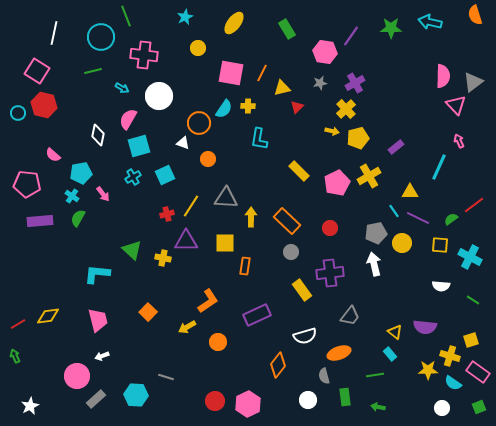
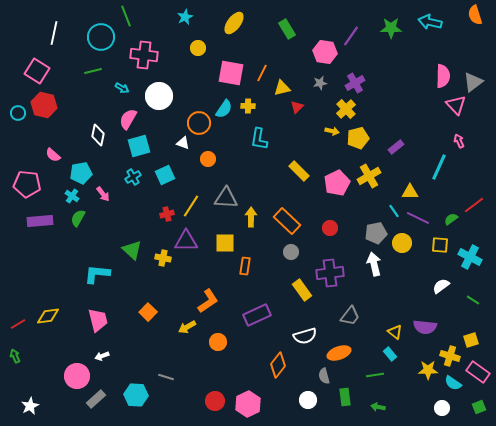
white semicircle at (441, 286): rotated 138 degrees clockwise
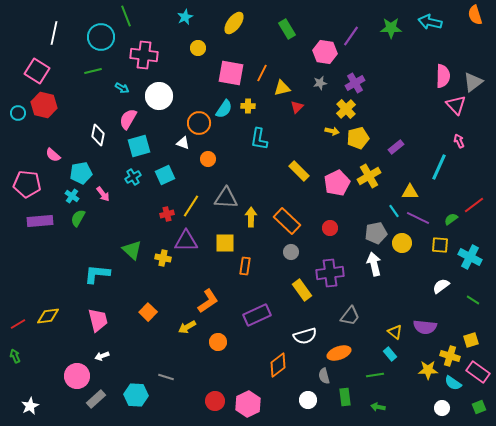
orange diamond at (278, 365): rotated 15 degrees clockwise
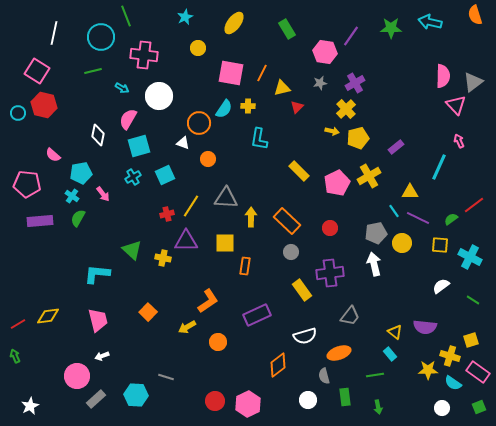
green arrow at (378, 407): rotated 112 degrees counterclockwise
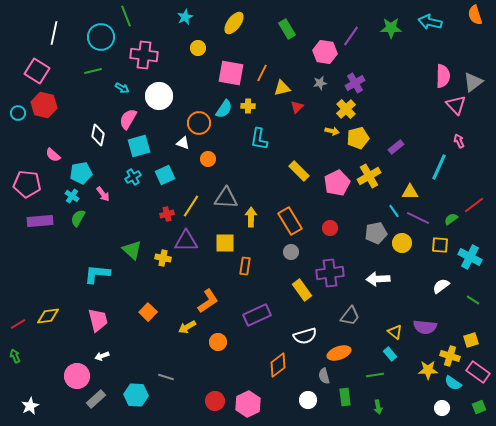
orange rectangle at (287, 221): moved 3 px right; rotated 16 degrees clockwise
white arrow at (374, 264): moved 4 px right, 15 px down; rotated 80 degrees counterclockwise
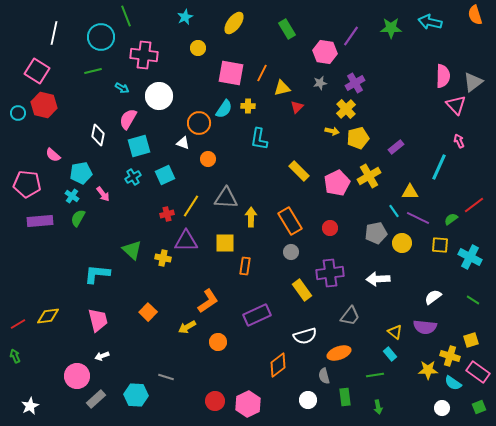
white semicircle at (441, 286): moved 8 px left, 11 px down
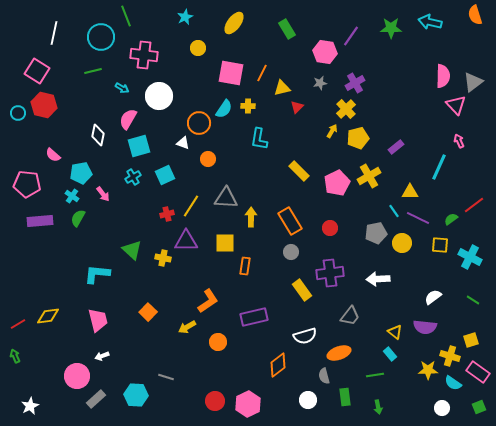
yellow arrow at (332, 131): rotated 72 degrees counterclockwise
purple rectangle at (257, 315): moved 3 px left, 2 px down; rotated 12 degrees clockwise
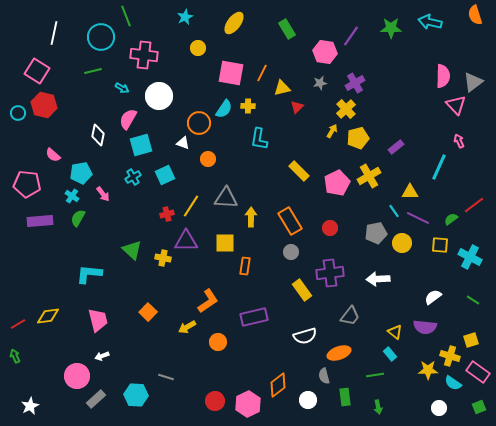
cyan square at (139, 146): moved 2 px right, 1 px up
cyan L-shape at (97, 274): moved 8 px left
orange diamond at (278, 365): moved 20 px down
white circle at (442, 408): moved 3 px left
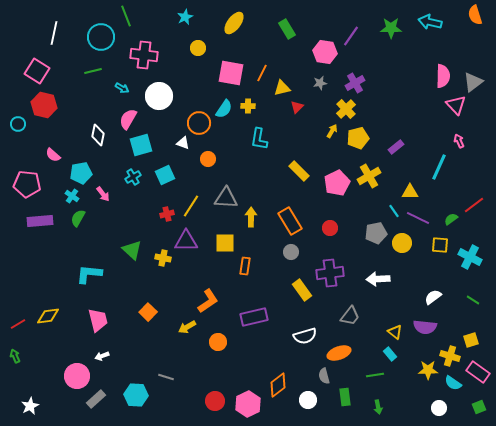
cyan circle at (18, 113): moved 11 px down
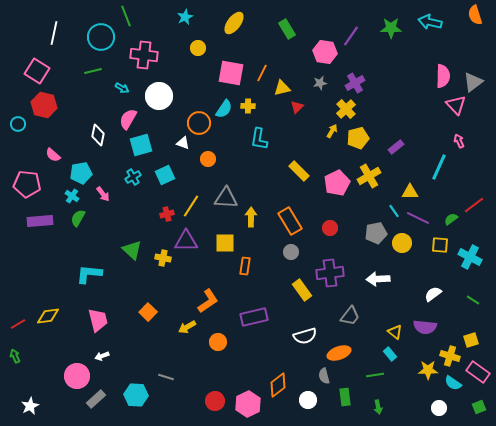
white semicircle at (433, 297): moved 3 px up
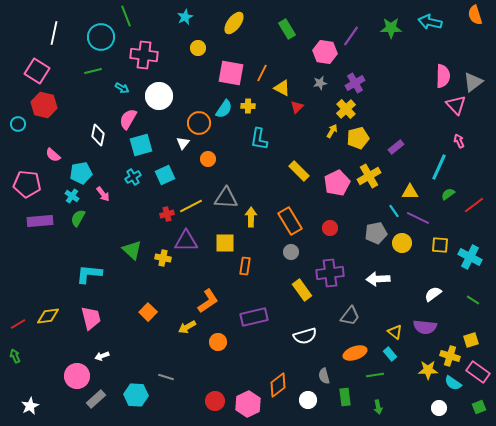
yellow triangle at (282, 88): rotated 42 degrees clockwise
white triangle at (183, 143): rotated 48 degrees clockwise
yellow line at (191, 206): rotated 30 degrees clockwise
green semicircle at (451, 219): moved 3 px left, 25 px up
pink trapezoid at (98, 320): moved 7 px left, 2 px up
orange ellipse at (339, 353): moved 16 px right
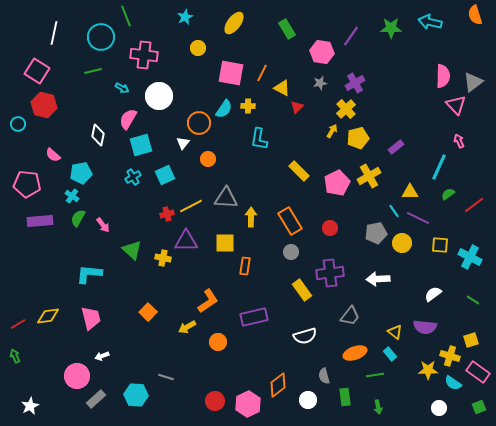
pink hexagon at (325, 52): moved 3 px left
pink arrow at (103, 194): moved 31 px down
